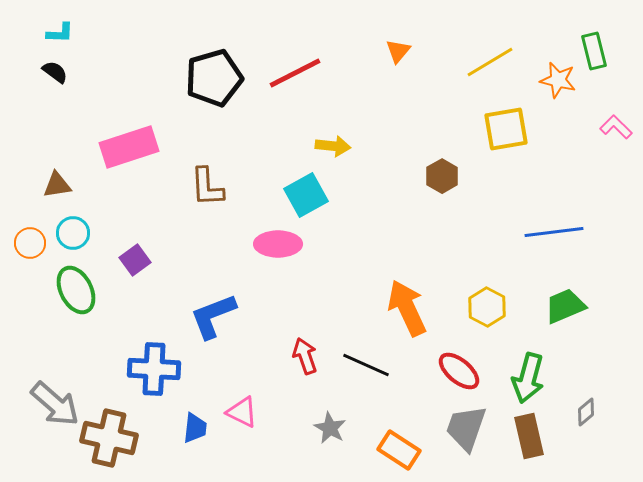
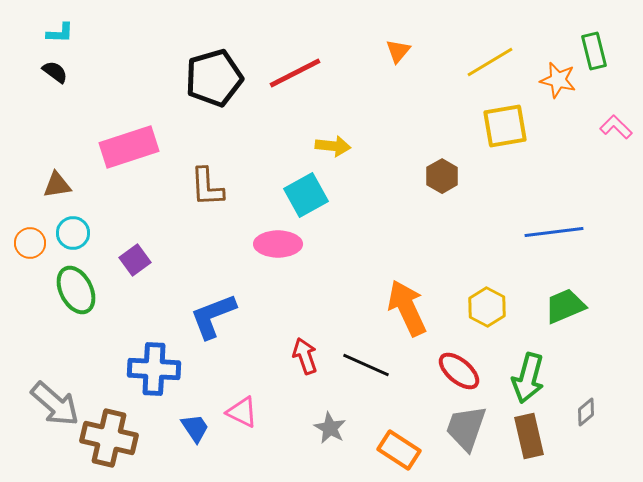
yellow square: moved 1 px left, 3 px up
blue trapezoid: rotated 40 degrees counterclockwise
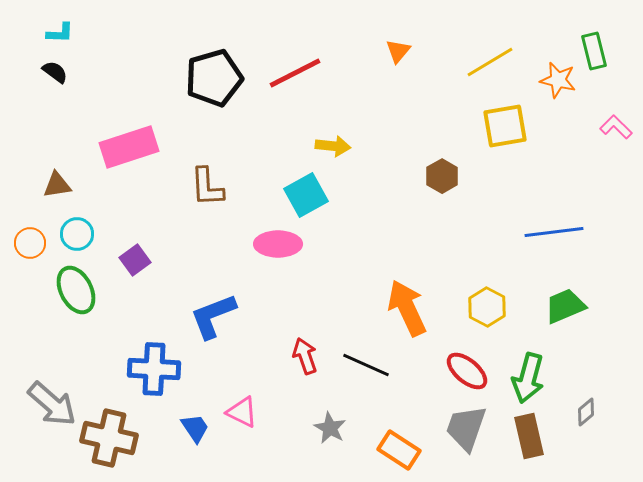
cyan circle: moved 4 px right, 1 px down
red ellipse: moved 8 px right
gray arrow: moved 3 px left
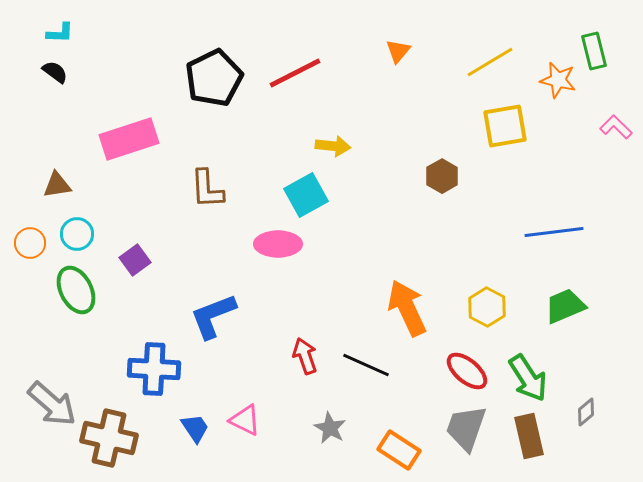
black pentagon: rotated 10 degrees counterclockwise
pink rectangle: moved 8 px up
brown L-shape: moved 2 px down
green arrow: rotated 48 degrees counterclockwise
pink triangle: moved 3 px right, 8 px down
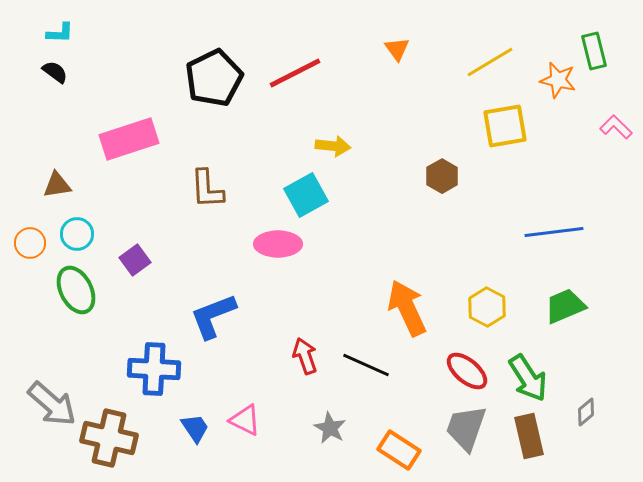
orange triangle: moved 1 px left, 2 px up; rotated 16 degrees counterclockwise
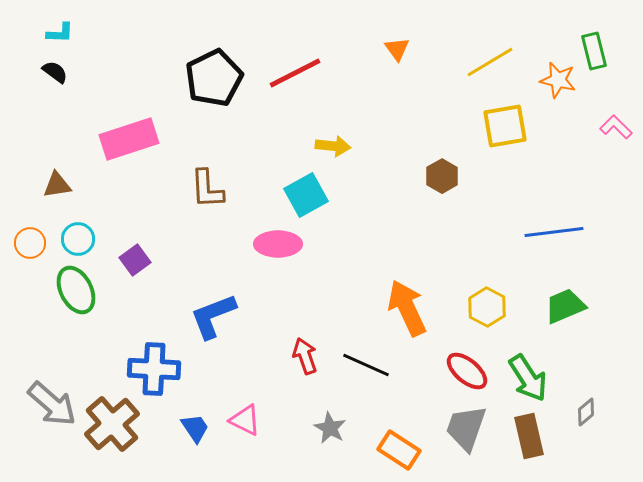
cyan circle: moved 1 px right, 5 px down
brown cross: moved 3 px right, 14 px up; rotated 36 degrees clockwise
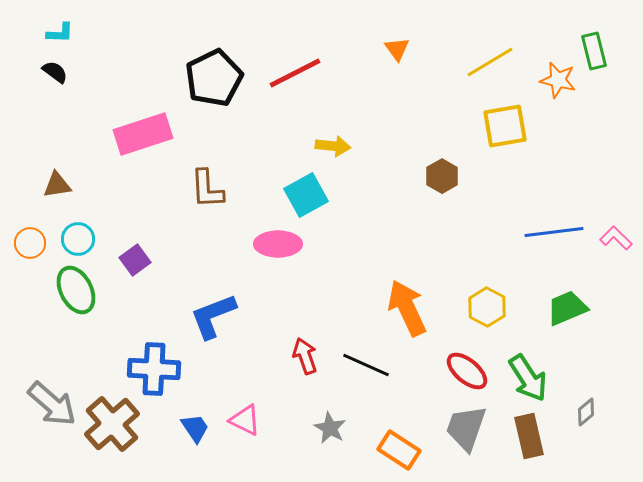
pink L-shape: moved 111 px down
pink rectangle: moved 14 px right, 5 px up
green trapezoid: moved 2 px right, 2 px down
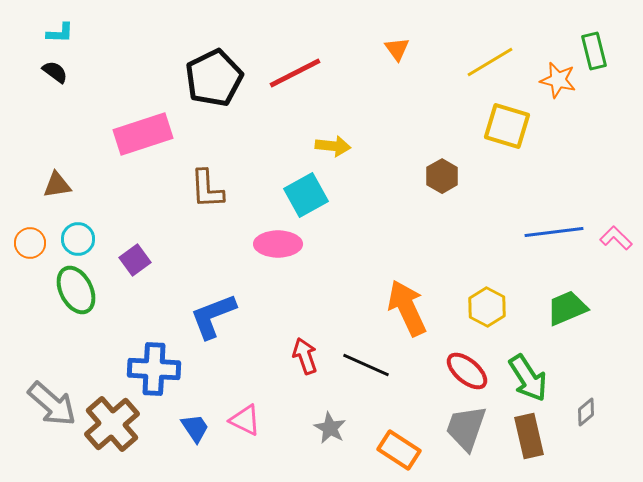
yellow square: moved 2 px right; rotated 27 degrees clockwise
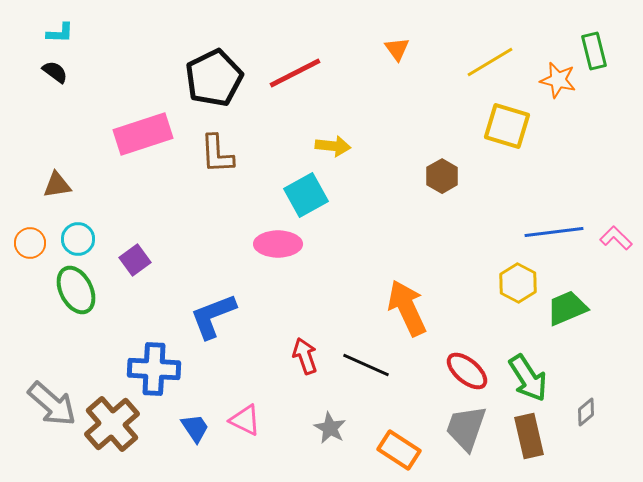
brown L-shape: moved 10 px right, 35 px up
yellow hexagon: moved 31 px right, 24 px up
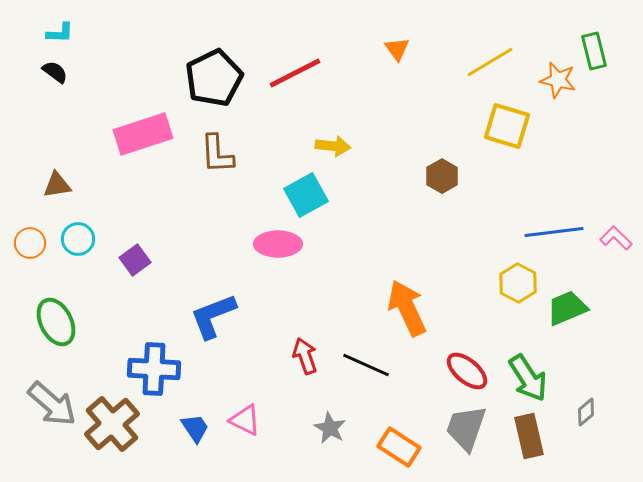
green ellipse: moved 20 px left, 32 px down
orange rectangle: moved 3 px up
